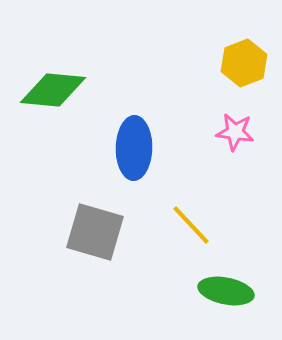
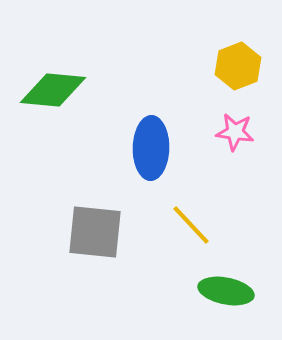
yellow hexagon: moved 6 px left, 3 px down
blue ellipse: moved 17 px right
gray square: rotated 10 degrees counterclockwise
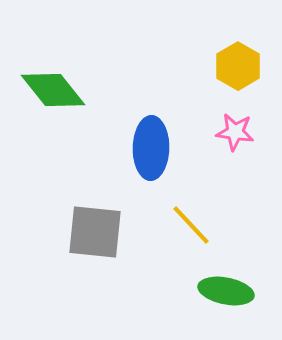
yellow hexagon: rotated 9 degrees counterclockwise
green diamond: rotated 46 degrees clockwise
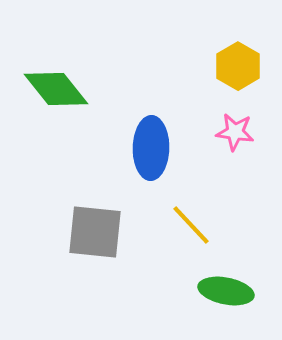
green diamond: moved 3 px right, 1 px up
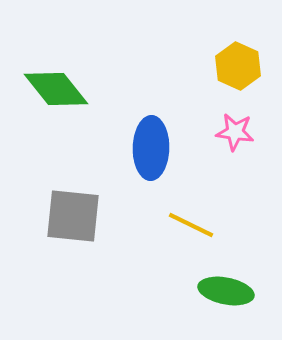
yellow hexagon: rotated 6 degrees counterclockwise
yellow line: rotated 21 degrees counterclockwise
gray square: moved 22 px left, 16 px up
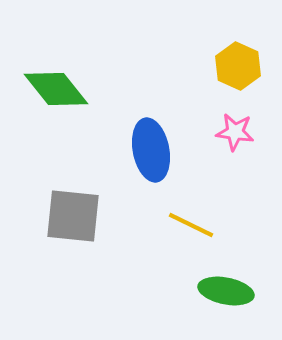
blue ellipse: moved 2 px down; rotated 12 degrees counterclockwise
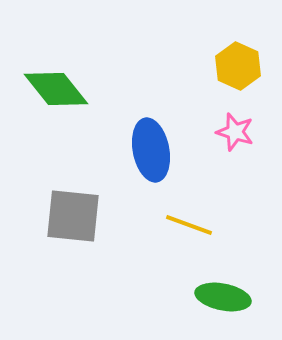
pink star: rotated 9 degrees clockwise
yellow line: moved 2 px left; rotated 6 degrees counterclockwise
green ellipse: moved 3 px left, 6 px down
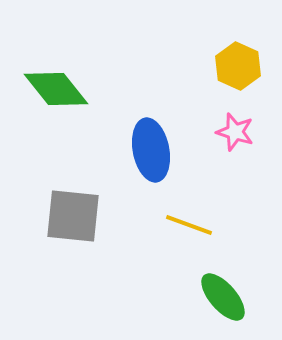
green ellipse: rotated 38 degrees clockwise
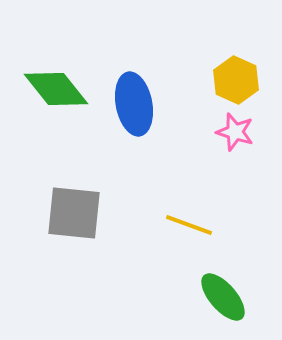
yellow hexagon: moved 2 px left, 14 px down
blue ellipse: moved 17 px left, 46 px up
gray square: moved 1 px right, 3 px up
